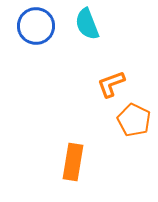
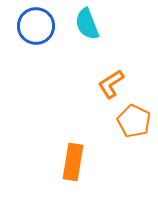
orange L-shape: rotated 12 degrees counterclockwise
orange pentagon: moved 1 px down
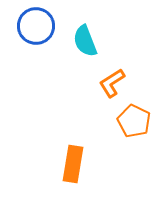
cyan semicircle: moved 2 px left, 17 px down
orange L-shape: moved 1 px right, 1 px up
orange rectangle: moved 2 px down
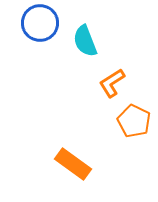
blue circle: moved 4 px right, 3 px up
orange rectangle: rotated 63 degrees counterclockwise
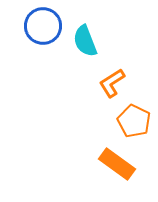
blue circle: moved 3 px right, 3 px down
orange rectangle: moved 44 px right
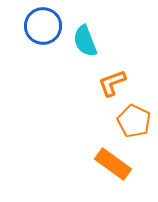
orange L-shape: rotated 12 degrees clockwise
orange rectangle: moved 4 px left
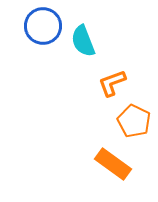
cyan semicircle: moved 2 px left
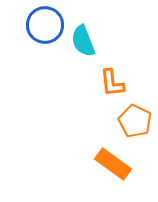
blue circle: moved 2 px right, 1 px up
orange L-shape: rotated 76 degrees counterclockwise
orange pentagon: moved 1 px right
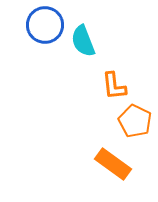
orange L-shape: moved 2 px right, 3 px down
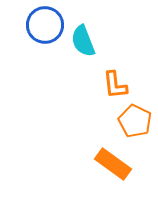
orange L-shape: moved 1 px right, 1 px up
